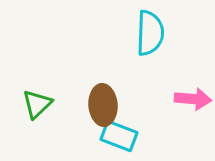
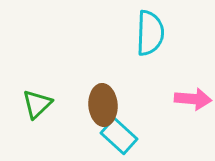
cyan rectangle: rotated 21 degrees clockwise
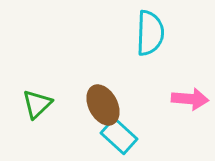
pink arrow: moved 3 px left
brown ellipse: rotated 24 degrees counterclockwise
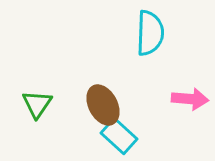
green triangle: rotated 12 degrees counterclockwise
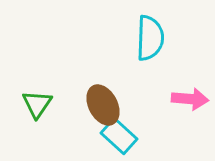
cyan semicircle: moved 5 px down
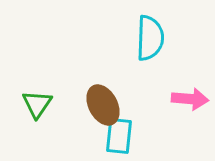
cyan rectangle: rotated 54 degrees clockwise
